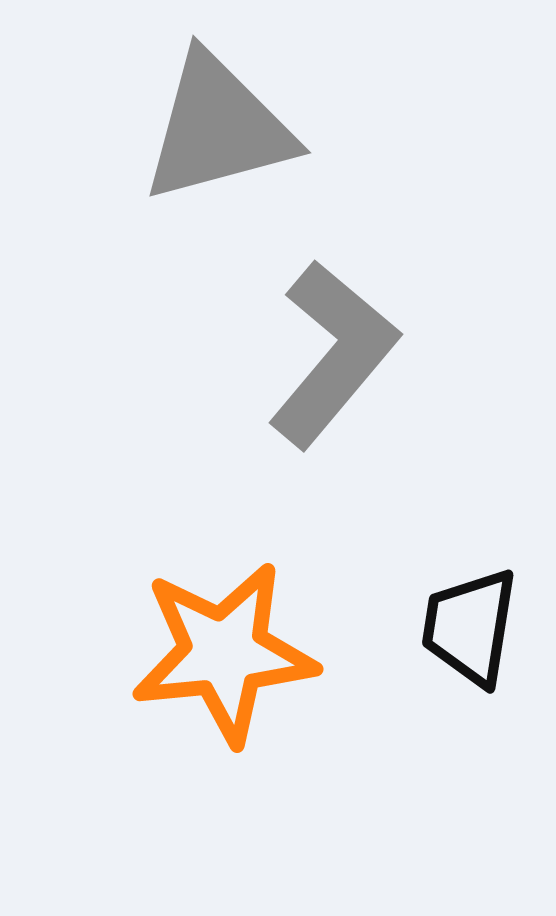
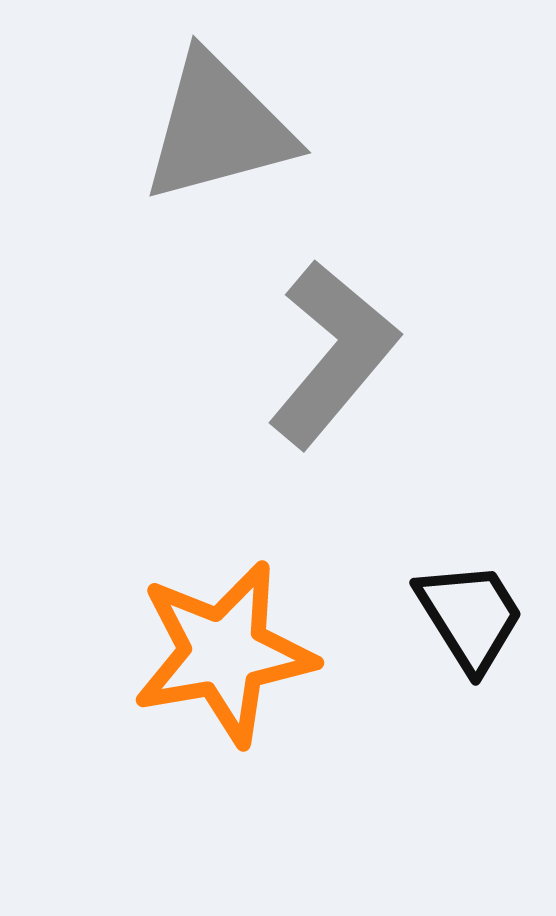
black trapezoid: moved 11 px up; rotated 139 degrees clockwise
orange star: rotated 4 degrees counterclockwise
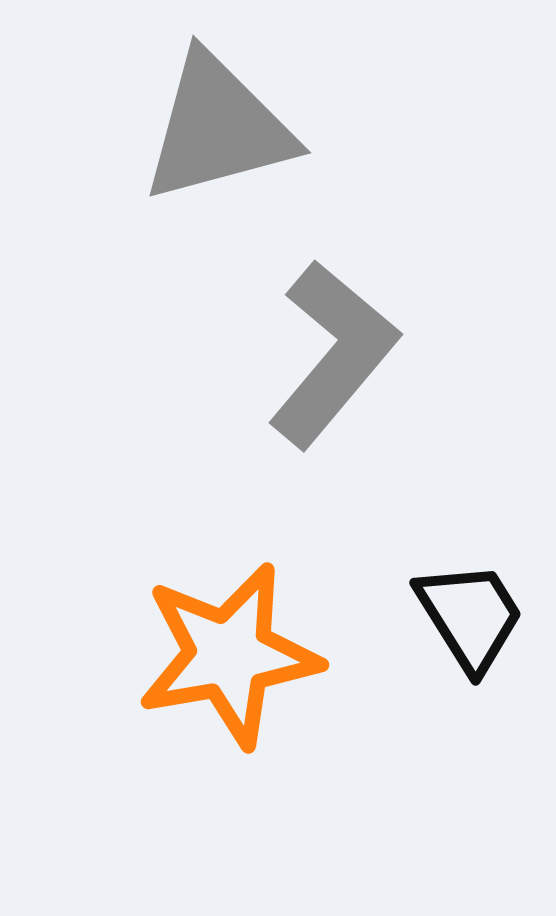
orange star: moved 5 px right, 2 px down
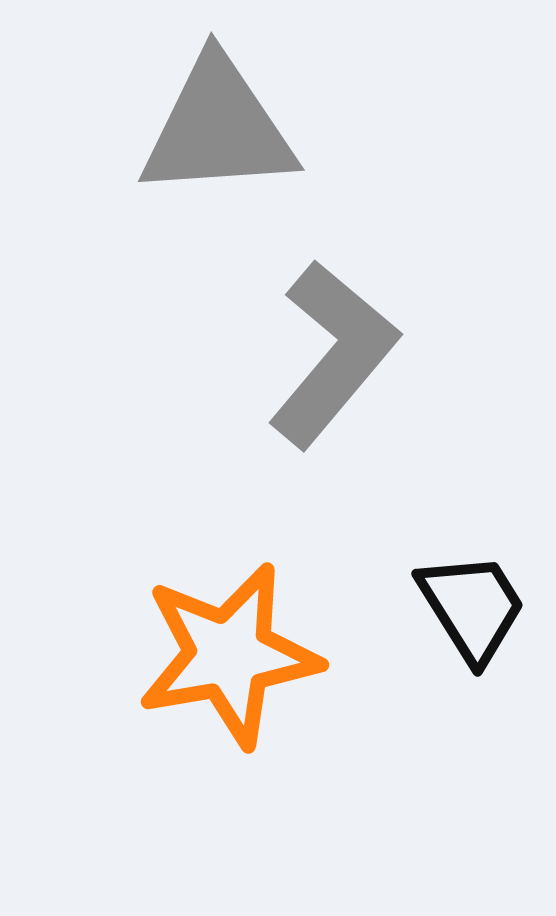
gray triangle: rotated 11 degrees clockwise
black trapezoid: moved 2 px right, 9 px up
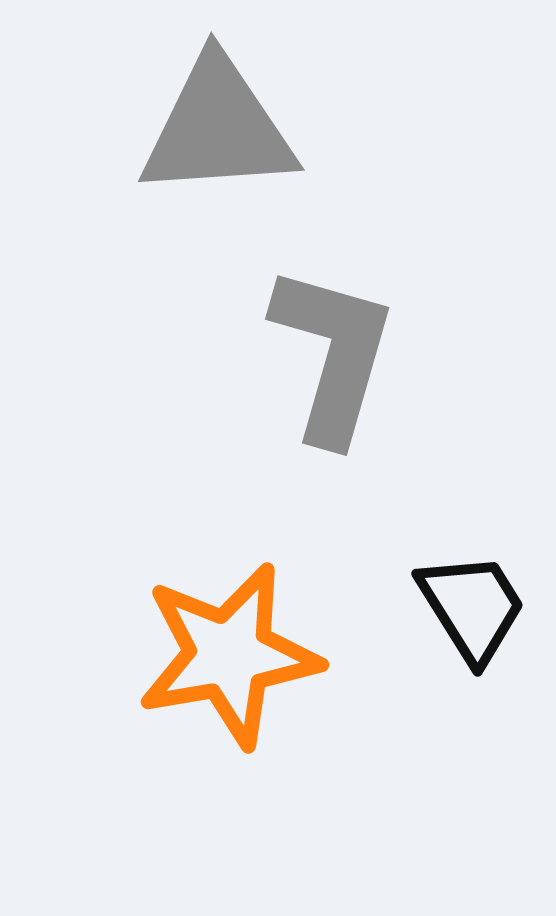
gray L-shape: rotated 24 degrees counterclockwise
